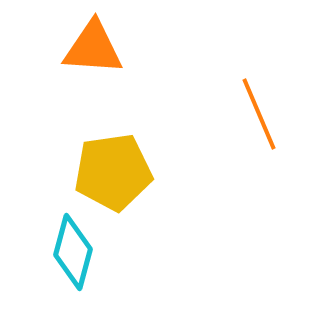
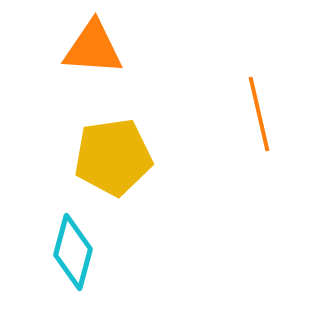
orange line: rotated 10 degrees clockwise
yellow pentagon: moved 15 px up
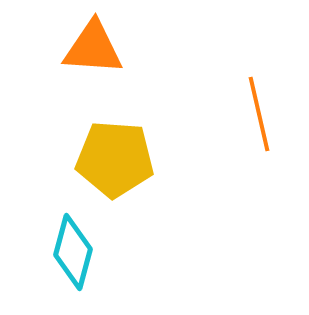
yellow pentagon: moved 2 px right, 2 px down; rotated 12 degrees clockwise
